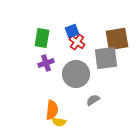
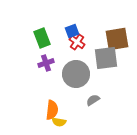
green rectangle: rotated 30 degrees counterclockwise
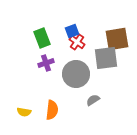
yellow semicircle: moved 35 px left, 10 px up
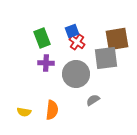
purple cross: rotated 21 degrees clockwise
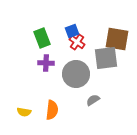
brown square: rotated 20 degrees clockwise
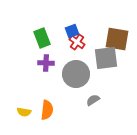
orange semicircle: moved 5 px left
